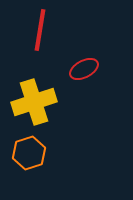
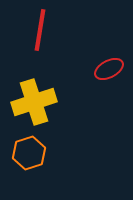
red ellipse: moved 25 px right
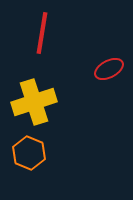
red line: moved 2 px right, 3 px down
orange hexagon: rotated 20 degrees counterclockwise
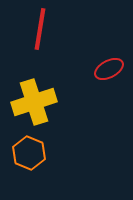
red line: moved 2 px left, 4 px up
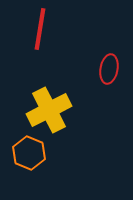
red ellipse: rotated 52 degrees counterclockwise
yellow cross: moved 15 px right, 8 px down; rotated 9 degrees counterclockwise
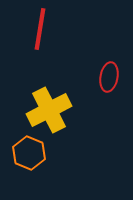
red ellipse: moved 8 px down
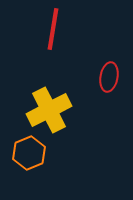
red line: moved 13 px right
orange hexagon: rotated 16 degrees clockwise
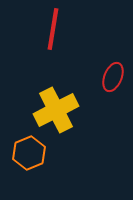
red ellipse: moved 4 px right; rotated 12 degrees clockwise
yellow cross: moved 7 px right
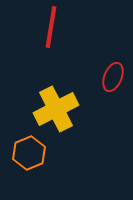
red line: moved 2 px left, 2 px up
yellow cross: moved 1 px up
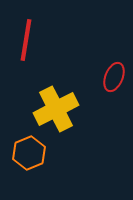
red line: moved 25 px left, 13 px down
red ellipse: moved 1 px right
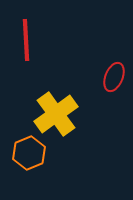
red line: rotated 12 degrees counterclockwise
yellow cross: moved 5 px down; rotated 9 degrees counterclockwise
